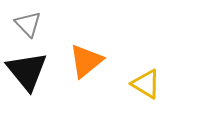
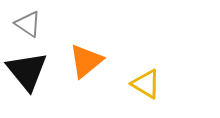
gray triangle: rotated 12 degrees counterclockwise
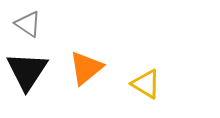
orange triangle: moved 7 px down
black triangle: rotated 12 degrees clockwise
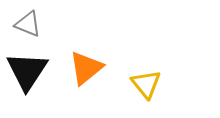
gray triangle: rotated 12 degrees counterclockwise
yellow triangle: rotated 20 degrees clockwise
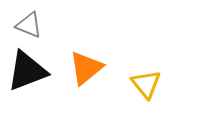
gray triangle: moved 1 px right, 1 px down
black triangle: rotated 36 degrees clockwise
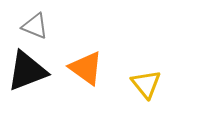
gray triangle: moved 6 px right, 1 px down
orange triangle: rotated 45 degrees counterclockwise
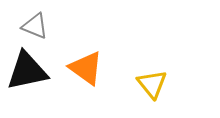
black triangle: rotated 9 degrees clockwise
yellow triangle: moved 6 px right
